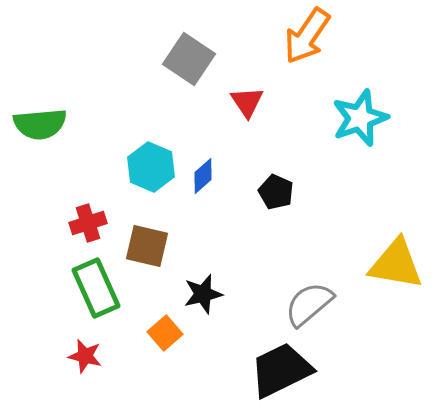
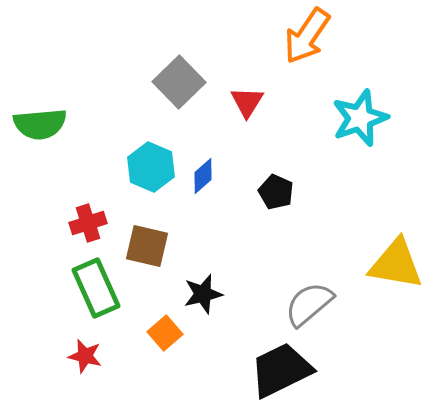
gray square: moved 10 px left, 23 px down; rotated 12 degrees clockwise
red triangle: rotated 6 degrees clockwise
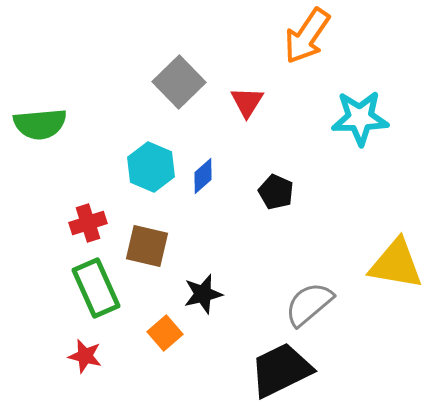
cyan star: rotated 18 degrees clockwise
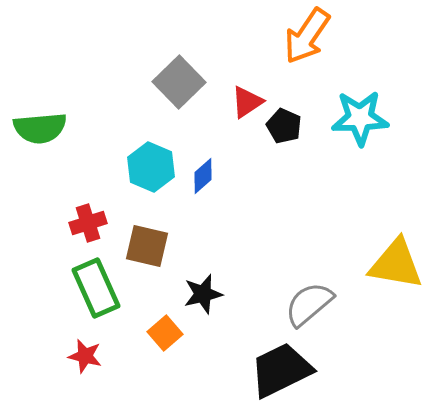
red triangle: rotated 24 degrees clockwise
green semicircle: moved 4 px down
black pentagon: moved 8 px right, 66 px up
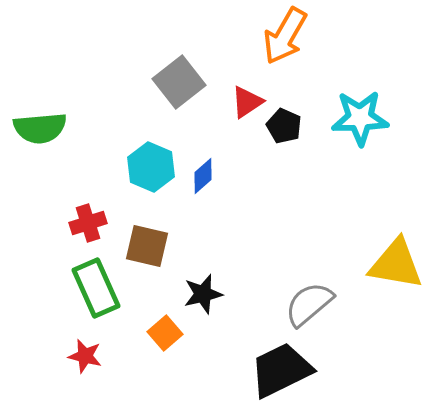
orange arrow: moved 22 px left; rotated 4 degrees counterclockwise
gray square: rotated 6 degrees clockwise
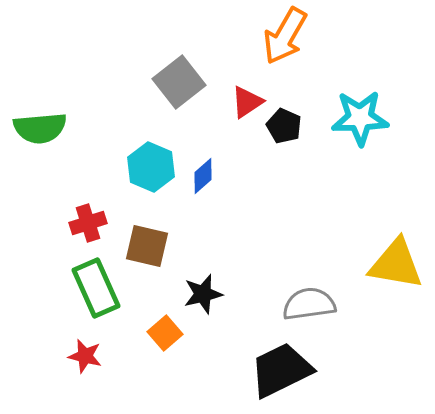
gray semicircle: rotated 32 degrees clockwise
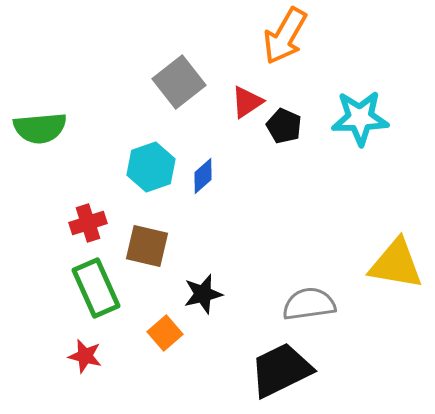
cyan hexagon: rotated 18 degrees clockwise
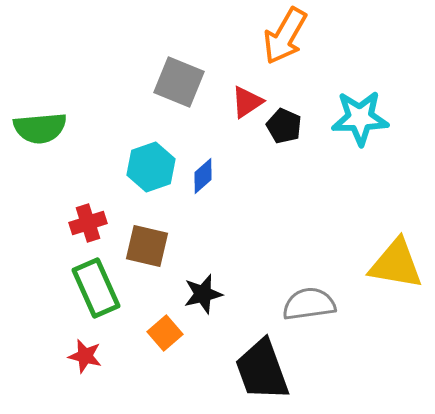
gray square: rotated 30 degrees counterclockwise
black trapezoid: moved 19 px left; rotated 84 degrees counterclockwise
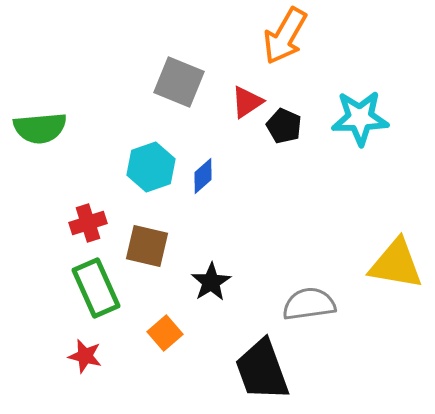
black star: moved 8 px right, 12 px up; rotated 18 degrees counterclockwise
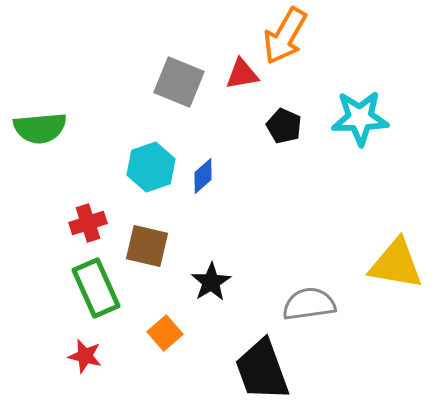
red triangle: moved 5 px left, 28 px up; rotated 24 degrees clockwise
